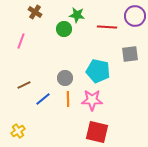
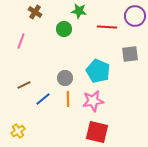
green star: moved 2 px right, 4 px up
cyan pentagon: rotated 10 degrees clockwise
pink star: moved 1 px right, 1 px down; rotated 10 degrees counterclockwise
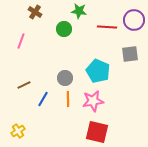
purple circle: moved 1 px left, 4 px down
blue line: rotated 21 degrees counterclockwise
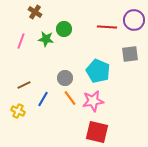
green star: moved 33 px left, 28 px down
orange line: moved 2 px right, 1 px up; rotated 35 degrees counterclockwise
yellow cross: moved 20 px up; rotated 32 degrees counterclockwise
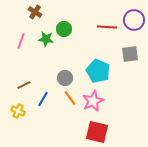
pink star: rotated 15 degrees counterclockwise
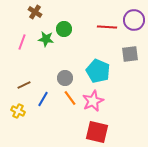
pink line: moved 1 px right, 1 px down
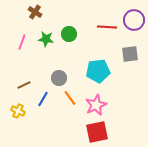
green circle: moved 5 px right, 5 px down
cyan pentagon: rotated 30 degrees counterclockwise
gray circle: moved 6 px left
pink star: moved 3 px right, 4 px down
red square: rotated 25 degrees counterclockwise
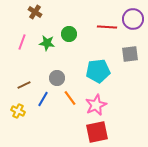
purple circle: moved 1 px left, 1 px up
green star: moved 1 px right, 4 px down
gray circle: moved 2 px left
